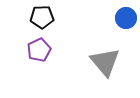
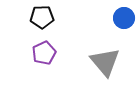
blue circle: moved 2 px left
purple pentagon: moved 5 px right, 3 px down
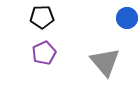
blue circle: moved 3 px right
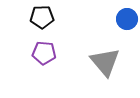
blue circle: moved 1 px down
purple pentagon: rotated 30 degrees clockwise
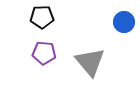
blue circle: moved 3 px left, 3 px down
gray triangle: moved 15 px left
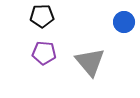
black pentagon: moved 1 px up
